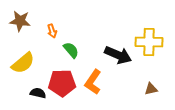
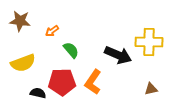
orange arrow: rotated 72 degrees clockwise
yellow semicircle: rotated 20 degrees clockwise
red pentagon: moved 1 px up
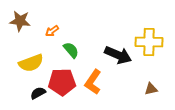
yellow semicircle: moved 8 px right
black semicircle: rotated 42 degrees counterclockwise
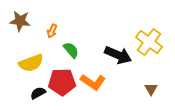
orange arrow: rotated 32 degrees counterclockwise
yellow cross: rotated 36 degrees clockwise
orange L-shape: rotated 90 degrees counterclockwise
brown triangle: rotated 48 degrees counterclockwise
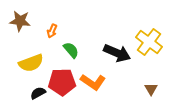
black arrow: moved 1 px left, 2 px up
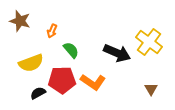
brown star: rotated 10 degrees clockwise
red pentagon: moved 2 px up
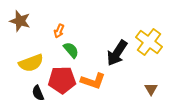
orange arrow: moved 7 px right
black arrow: rotated 100 degrees clockwise
orange L-shape: moved 1 px up; rotated 15 degrees counterclockwise
black semicircle: rotated 84 degrees counterclockwise
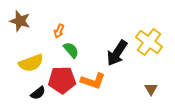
black semicircle: rotated 105 degrees counterclockwise
